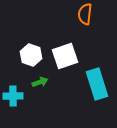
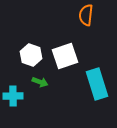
orange semicircle: moved 1 px right, 1 px down
green arrow: rotated 42 degrees clockwise
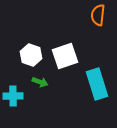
orange semicircle: moved 12 px right
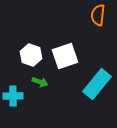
cyan rectangle: rotated 56 degrees clockwise
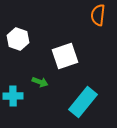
white hexagon: moved 13 px left, 16 px up
cyan rectangle: moved 14 px left, 18 px down
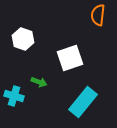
white hexagon: moved 5 px right
white square: moved 5 px right, 2 px down
green arrow: moved 1 px left
cyan cross: moved 1 px right; rotated 18 degrees clockwise
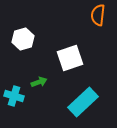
white hexagon: rotated 25 degrees clockwise
green arrow: rotated 42 degrees counterclockwise
cyan rectangle: rotated 8 degrees clockwise
